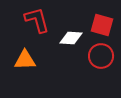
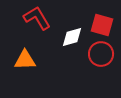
red L-shape: moved 2 px up; rotated 16 degrees counterclockwise
white diamond: moved 1 px right, 1 px up; rotated 20 degrees counterclockwise
red circle: moved 2 px up
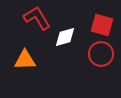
white diamond: moved 7 px left
